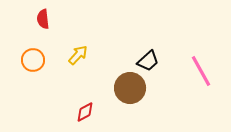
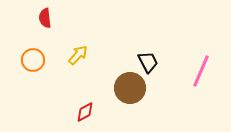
red semicircle: moved 2 px right, 1 px up
black trapezoid: moved 1 px down; rotated 75 degrees counterclockwise
pink line: rotated 52 degrees clockwise
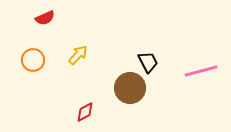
red semicircle: rotated 108 degrees counterclockwise
pink line: rotated 52 degrees clockwise
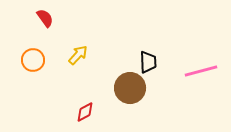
red semicircle: rotated 102 degrees counterclockwise
black trapezoid: rotated 25 degrees clockwise
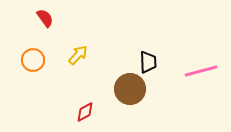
brown circle: moved 1 px down
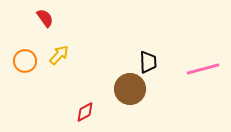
yellow arrow: moved 19 px left
orange circle: moved 8 px left, 1 px down
pink line: moved 2 px right, 2 px up
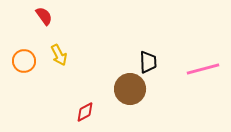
red semicircle: moved 1 px left, 2 px up
yellow arrow: rotated 110 degrees clockwise
orange circle: moved 1 px left
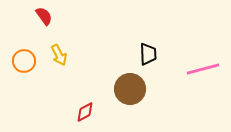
black trapezoid: moved 8 px up
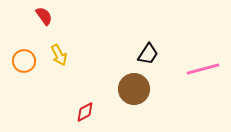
black trapezoid: rotated 35 degrees clockwise
brown circle: moved 4 px right
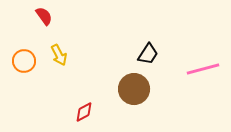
red diamond: moved 1 px left
